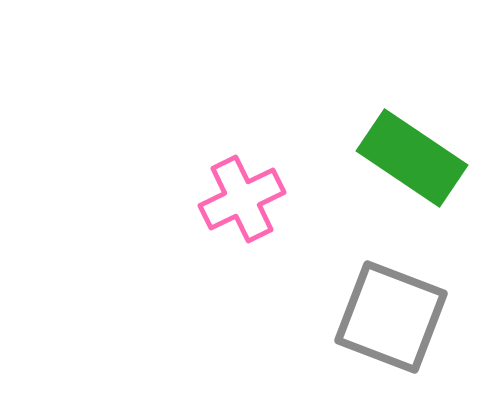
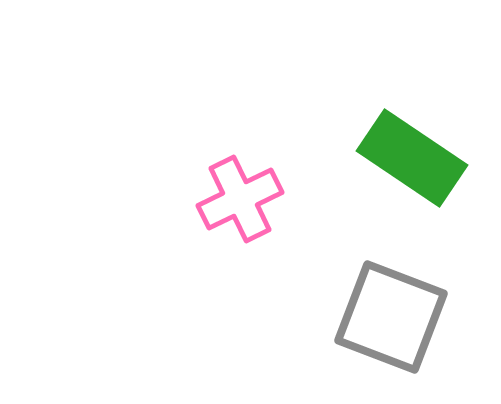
pink cross: moved 2 px left
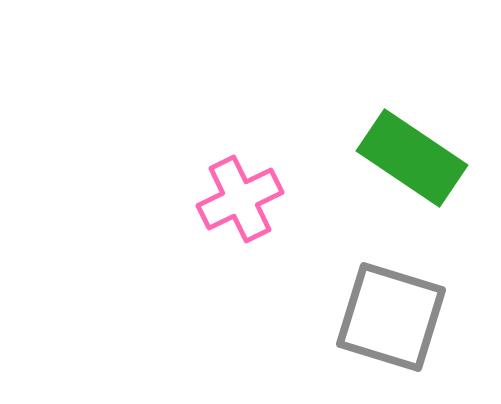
gray square: rotated 4 degrees counterclockwise
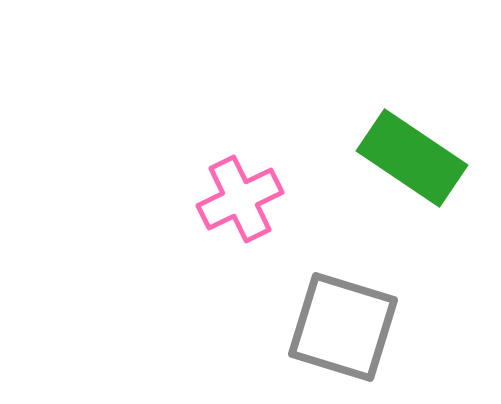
gray square: moved 48 px left, 10 px down
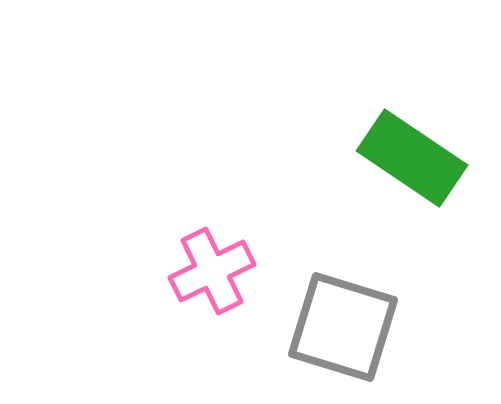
pink cross: moved 28 px left, 72 px down
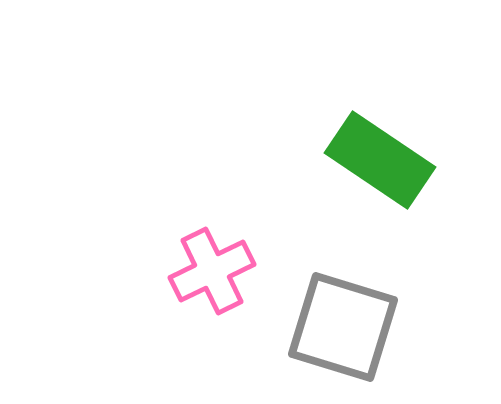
green rectangle: moved 32 px left, 2 px down
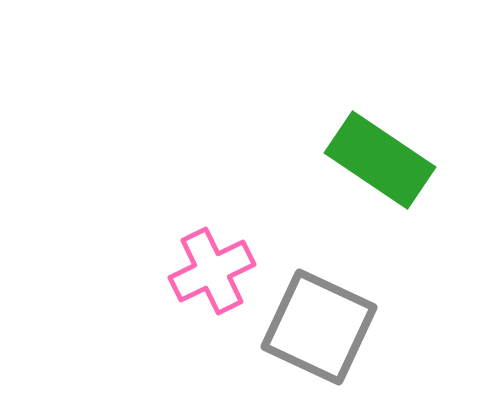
gray square: moved 24 px left; rotated 8 degrees clockwise
